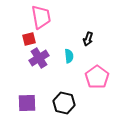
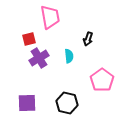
pink trapezoid: moved 9 px right
pink pentagon: moved 5 px right, 3 px down
black hexagon: moved 3 px right
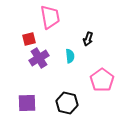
cyan semicircle: moved 1 px right
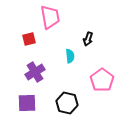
purple cross: moved 4 px left, 14 px down
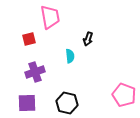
purple cross: rotated 12 degrees clockwise
pink pentagon: moved 22 px right, 15 px down; rotated 15 degrees counterclockwise
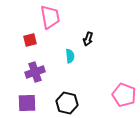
red square: moved 1 px right, 1 px down
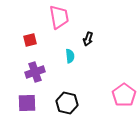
pink trapezoid: moved 9 px right
pink pentagon: rotated 15 degrees clockwise
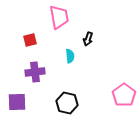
purple cross: rotated 12 degrees clockwise
purple square: moved 10 px left, 1 px up
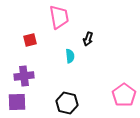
purple cross: moved 11 px left, 4 px down
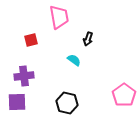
red square: moved 1 px right
cyan semicircle: moved 4 px right, 4 px down; rotated 48 degrees counterclockwise
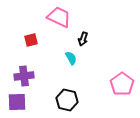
pink trapezoid: rotated 55 degrees counterclockwise
black arrow: moved 5 px left
cyan semicircle: moved 3 px left, 2 px up; rotated 24 degrees clockwise
pink pentagon: moved 2 px left, 11 px up
black hexagon: moved 3 px up
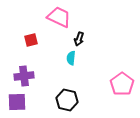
black arrow: moved 4 px left
cyan semicircle: rotated 144 degrees counterclockwise
